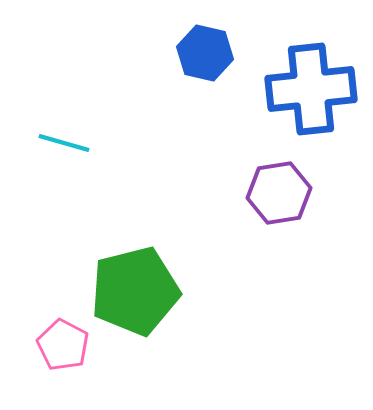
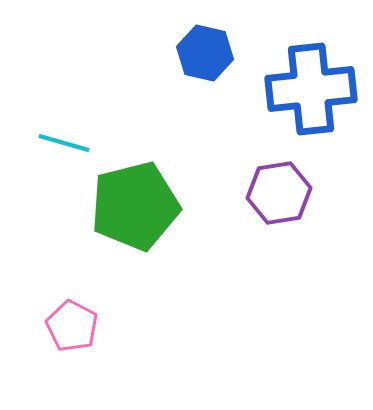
green pentagon: moved 85 px up
pink pentagon: moved 9 px right, 19 px up
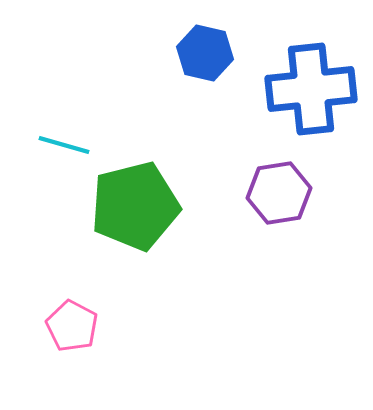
cyan line: moved 2 px down
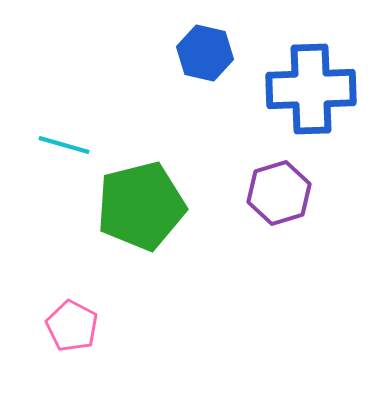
blue cross: rotated 4 degrees clockwise
purple hexagon: rotated 8 degrees counterclockwise
green pentagon: moved 6 px right
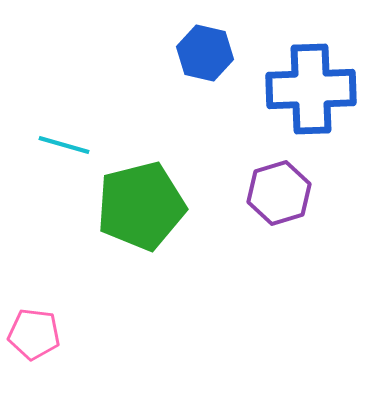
pink pentagon: moved 38 px left, 8 px down; rotated 21 degrees counterclockwise
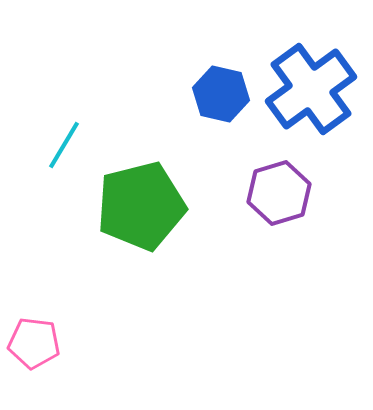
blue hexagon: moved 16 px right, 41 px down
blue cross: rotated 34 degrees counterclockwise
cyan line: rotated 75 degrees counterclockwise
pink pentagon: moved 9 px down
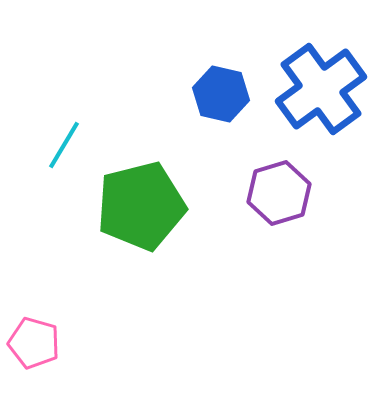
blue cross: moved 10 px right
pink pentagon: rotated 9 degrees clockwise
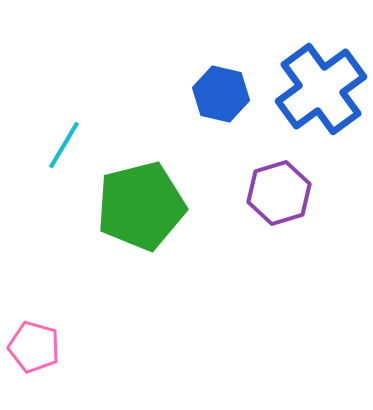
pink pentagon: moved 4 px down
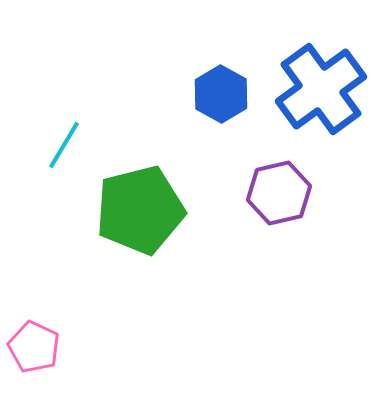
blue hexagon: rotated 16 degrees clockwise
purple hexagon: rotated 4 degrees clockwise
green pentagon: moved 1 px left, 4 px down
pink pentagon: rotated 9 degrees clockwise
